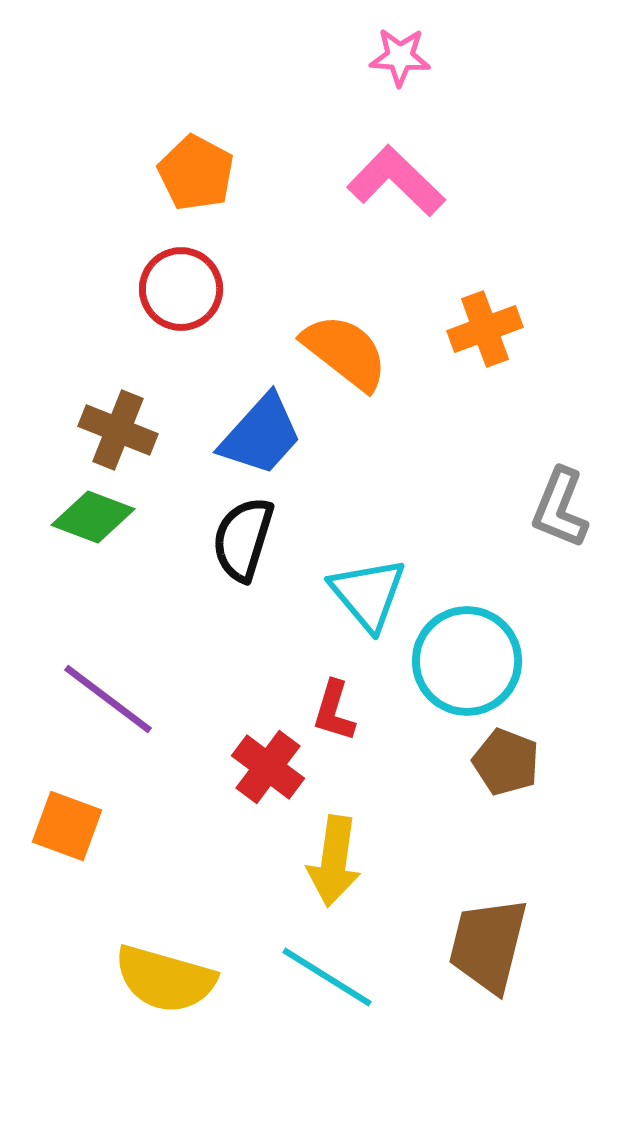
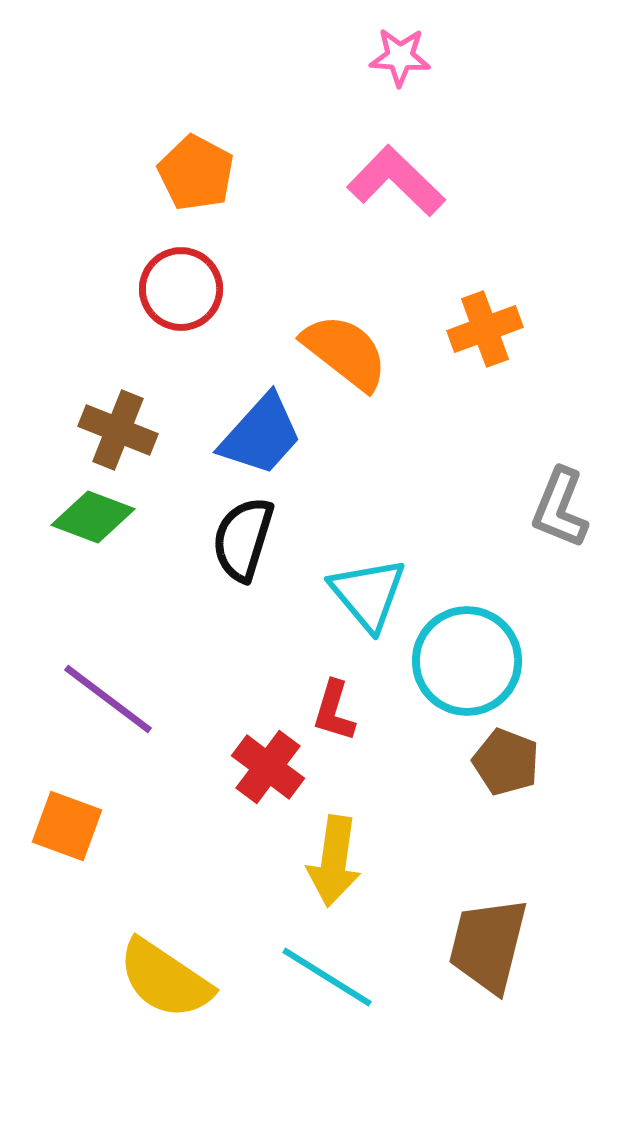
yellow semicircle: rotated 18 degrees clockwise
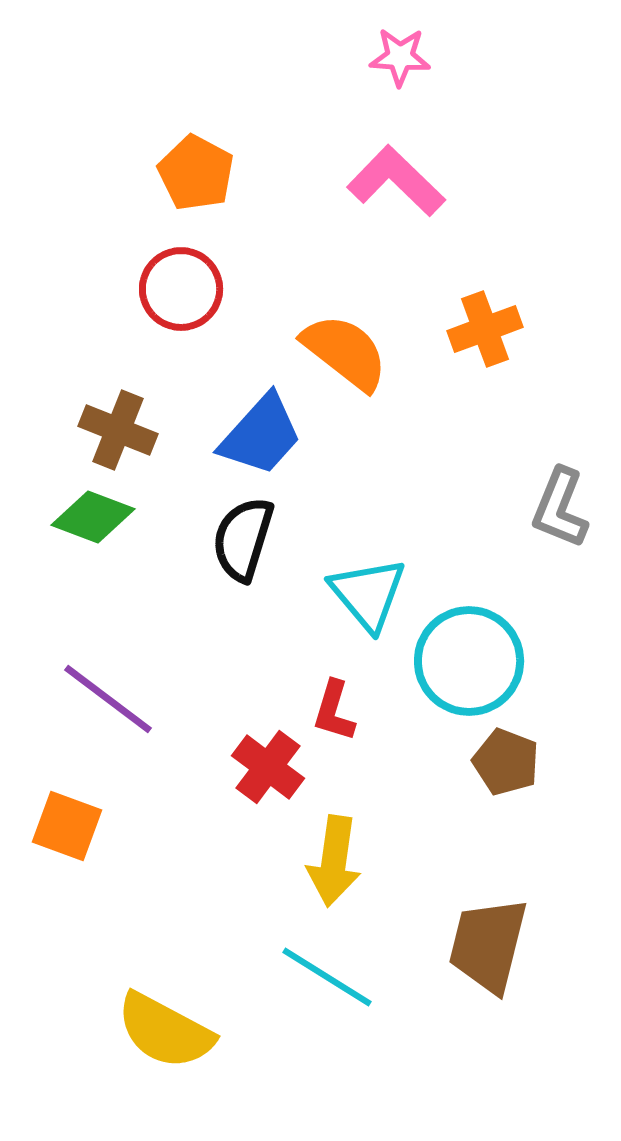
cyan circle: moved 2 px right
yellow semicircle: moved 52 px down; rotated 6 degrees counterclockwise
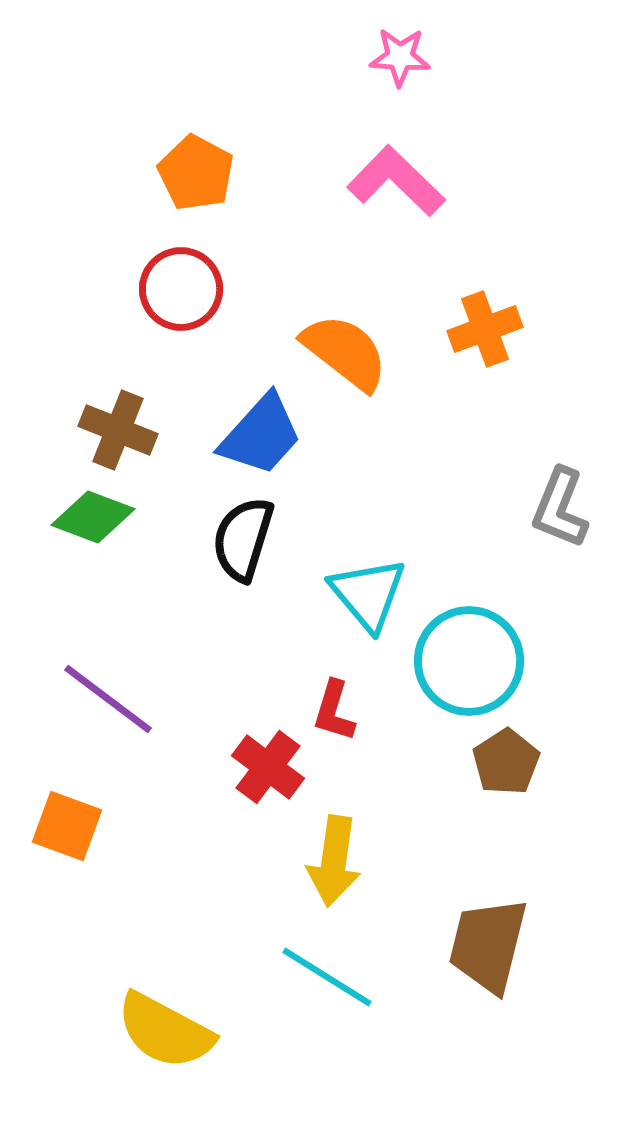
brown pentagon: rotated 18 degrees clockwise
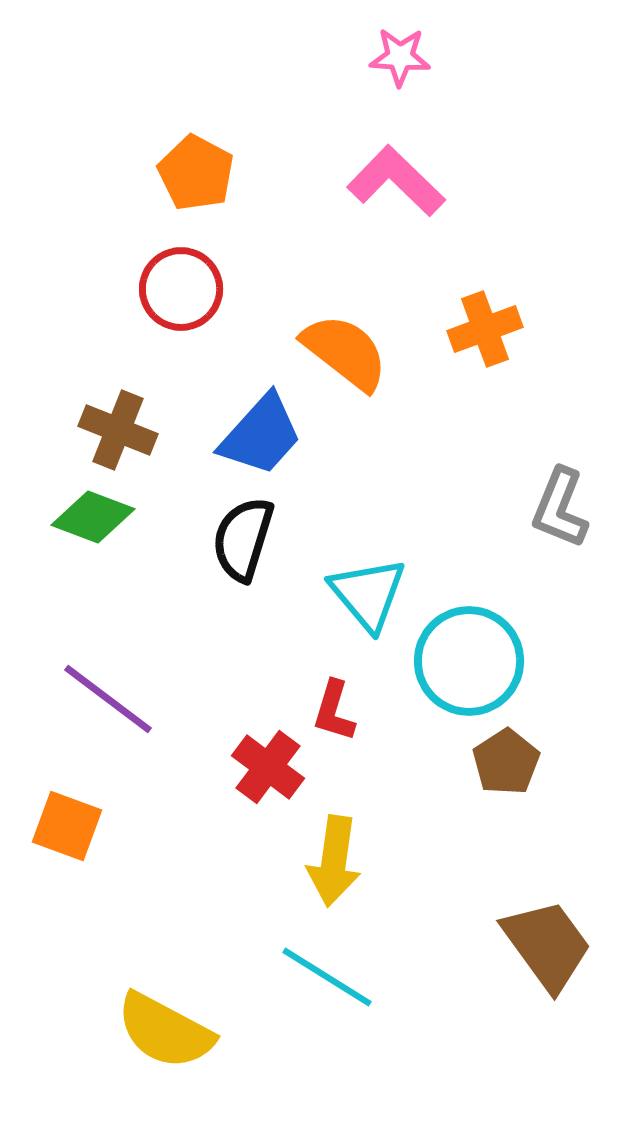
brown trapezoid: moved 59 px right; rotated 130 degrees clockwise
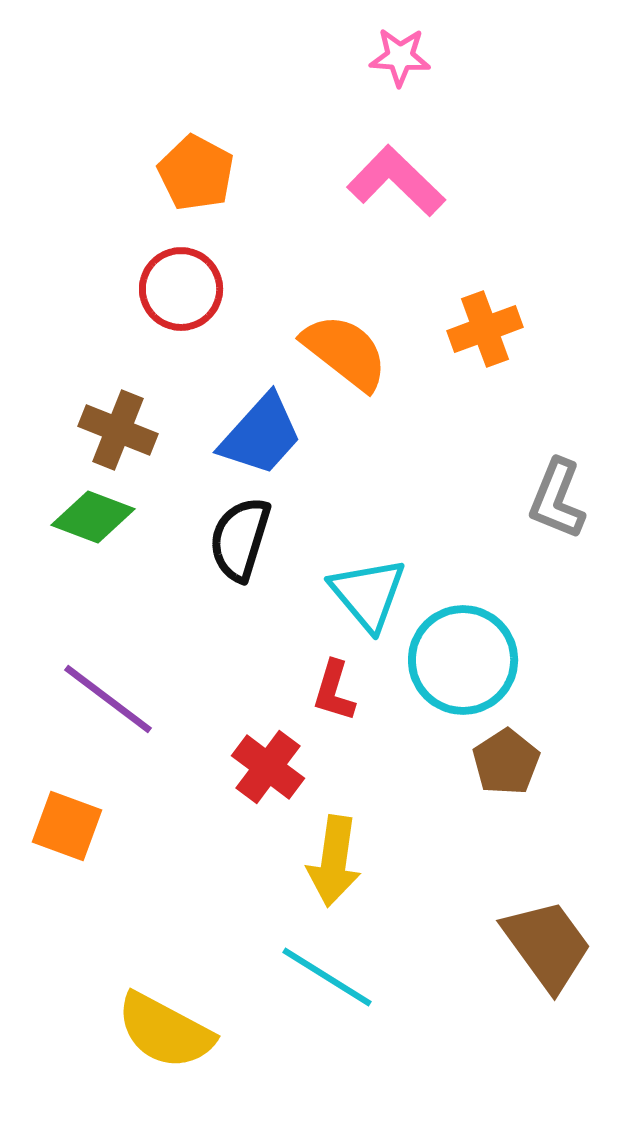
gray L-shape: moved 3 px left, 9 px up
black semicircle: moved 3 px left
cyan circle: moved 6 px left, 1 px up
red L-shape: moved 20 px up
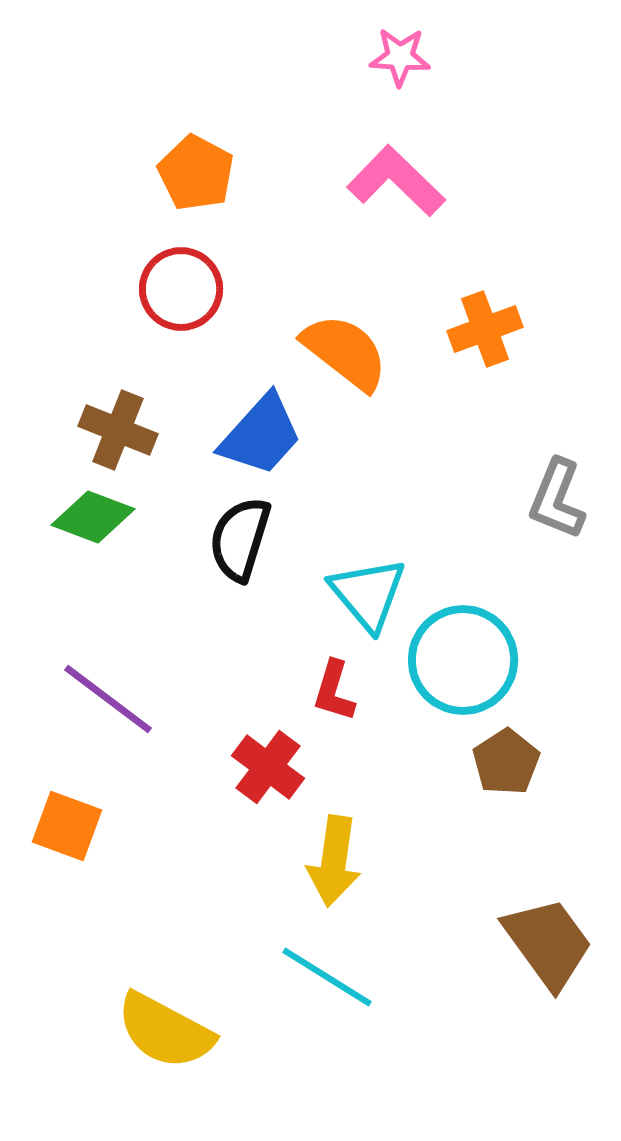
brown trapezoid: moved 1 px right, 2 px up
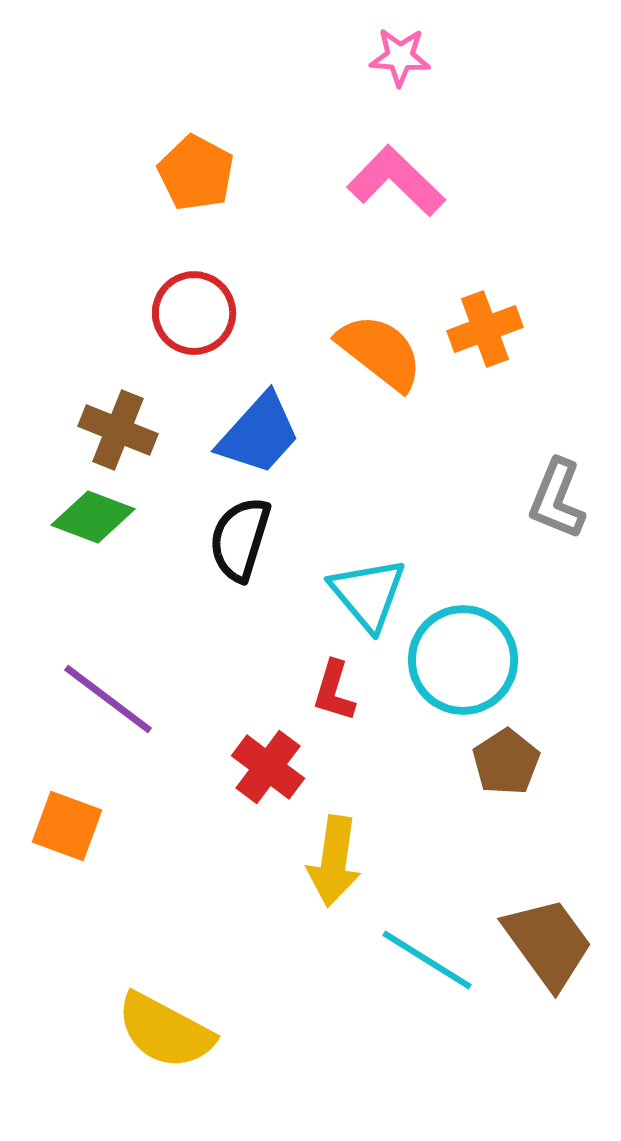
red circle: moved 13 px right, 24 px down
orange semicircle: moved 35 px right
blue trapezoid: moved 2 px left, 1 px up
cyan line: moved 100 px right, 17 px up
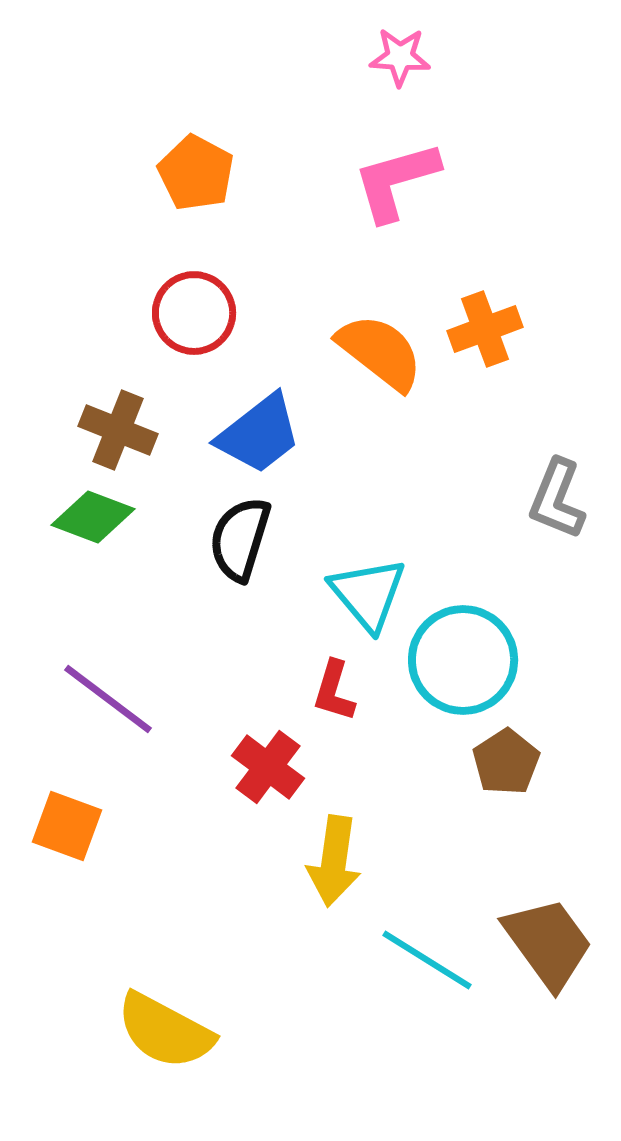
pink L-shape: rotated 60 degrees counterclockwise
blue trapezoid: rotated 10 degrees clockwise
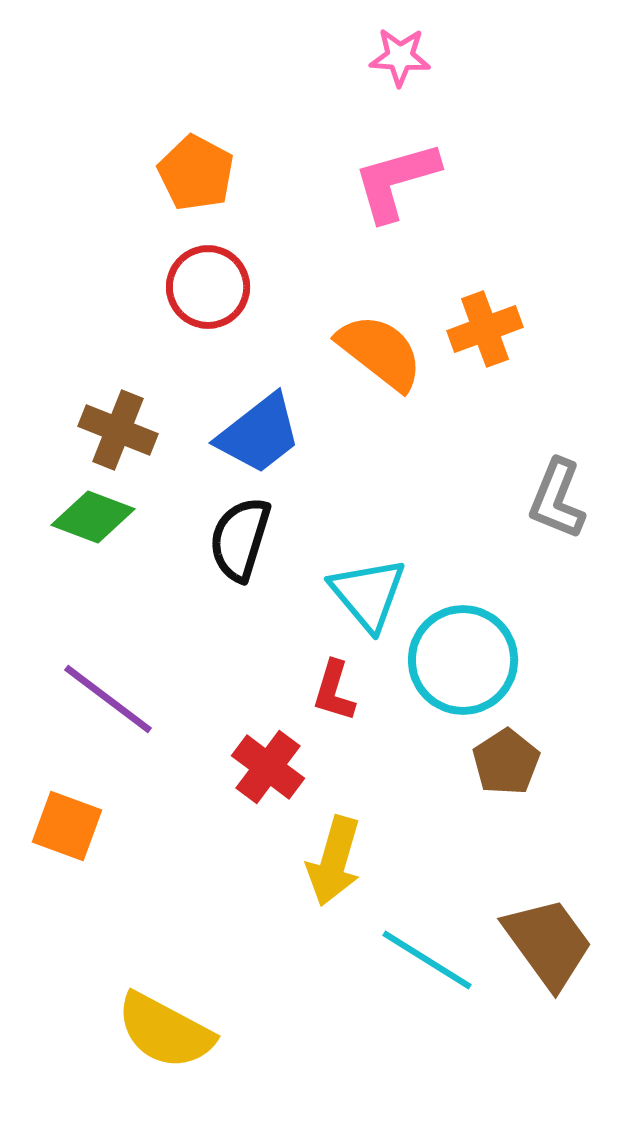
red circle: moved 14 px right, 26 px up
yellow arrow: rotated 8 degrees clockwise
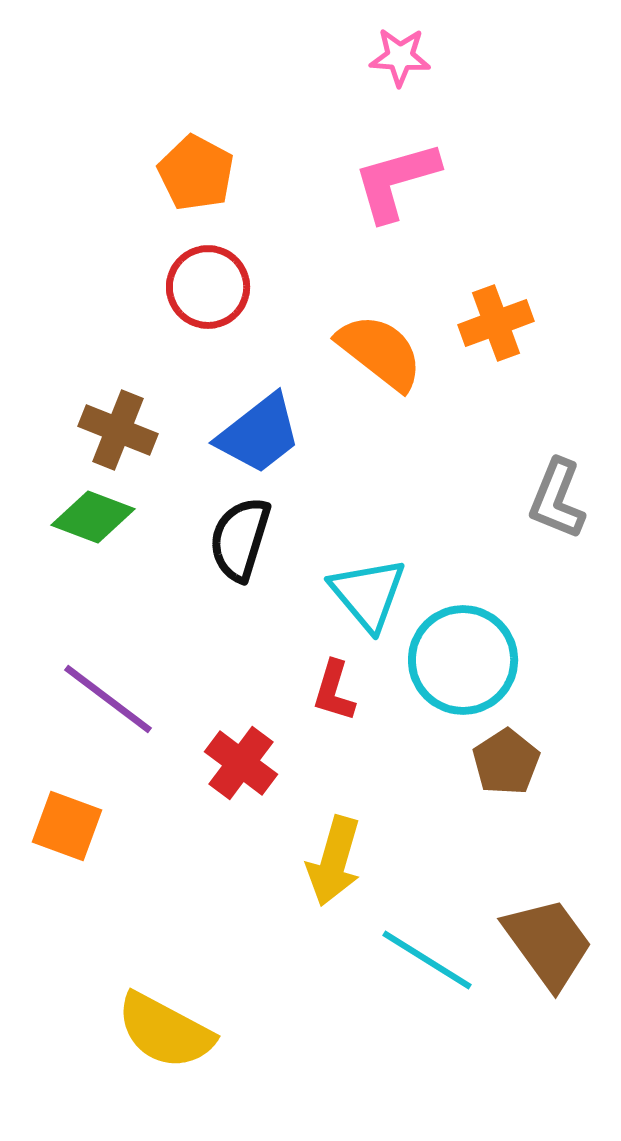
orange cross: moved 11 px right, 6 px up
red cross: moved 27 px left, 4 px up
